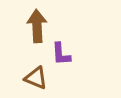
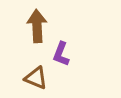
purple L-shape: rotated 25 degrees clockwise
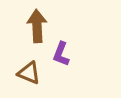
brown triangle: moved 7 px left, 5 px up
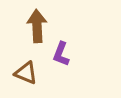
brown triangle: moved 3 px left
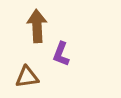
brown triangle: moved 1 px right, 4 px down; rotated 30 degrees counterclockwise
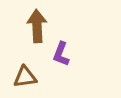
brown triangle: moved 2 px left
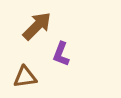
brown arrow: rotated 48 degrees clockwise
